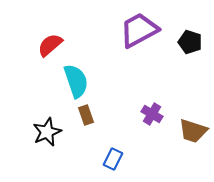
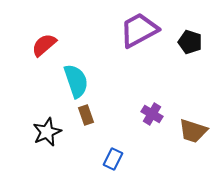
red semicircle: moved 6 px left
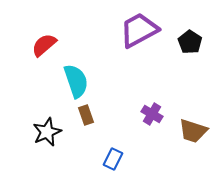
black pentagon: rotated 15 degrees clockwise
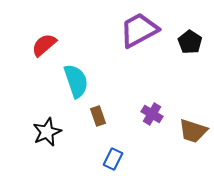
brown rectangle: moved 12 px right, 1 px down
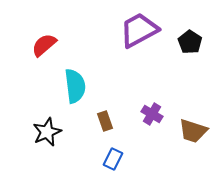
cyan semicircle: moved 1 px left, 5 px down; rotated 12 degrees clockwise
brown rectangle: moved 7 px right, 5 px down
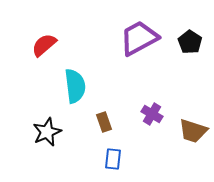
purple trapezoid: moved 8 px down
brown rectangle: moved 1 px left, 1 px down
blue rectangle: rotated 20 degrees counterclockwise
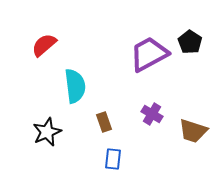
purple trapezoid: moved 10 px right, 16 px down
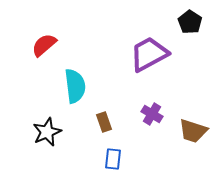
black pentagon: moved 20 px up
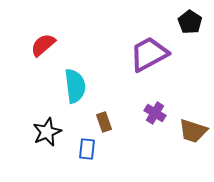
red semicircle: moved 1 px left
purple cross: moved 3 px right, 1 px up
blue rectangle: moved 26 px left, 10 px up
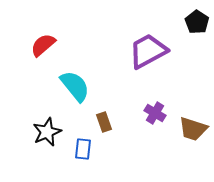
black pentagon: moved 7 px right
purple trapezoid: moved 1 px left, 3 px up
cyan semicircle: rotated 32 degrees counterclockwise
brown trapezoid: moved 2 px up
blue rectangle: moved 4 px left
